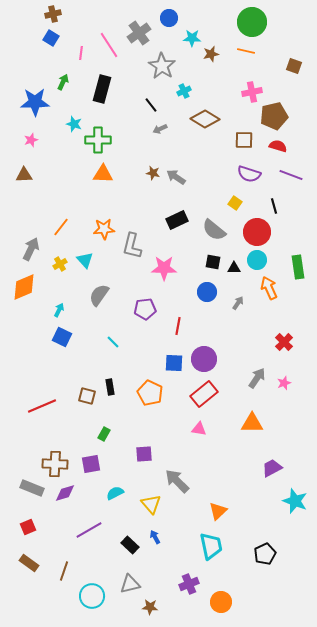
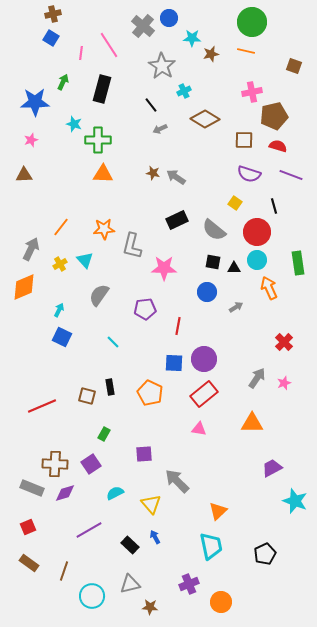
gray cross at (139, 33): moved 4 px right, 7 px up; rotated 15 degrees counterclockwise
green rectangle at (298, 267): moved 4 px up
gray arrow at (238, 303): moved 2 px left, 4 px down; rotated 24 degrees clockwise
purple square at (91, 464): rotated 24 degrees counterclockwise
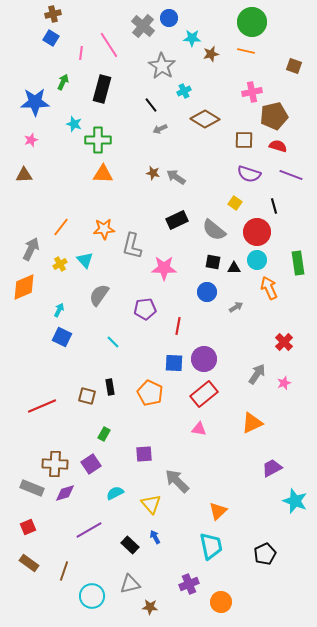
gray arrow at (257, 378): moved 4 px up
orange triangle at (252, 423): rotated 25 degrees counterclockwise
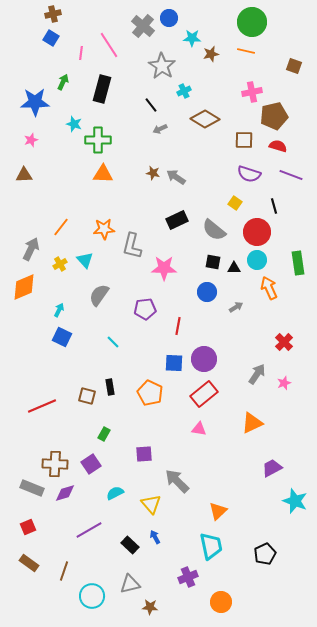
purple cross at (189, 584): moved 1 px left, 7 px up
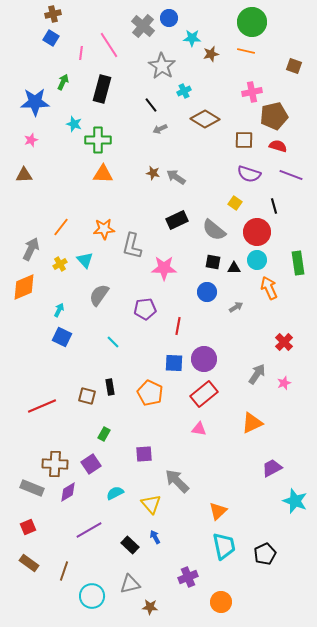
purple diamond at (65, 493): moved 3 px right, 1 px up; rotated 15 degrees counterclockwise
cyan trapezoid at (211, 546): moved 13 px right
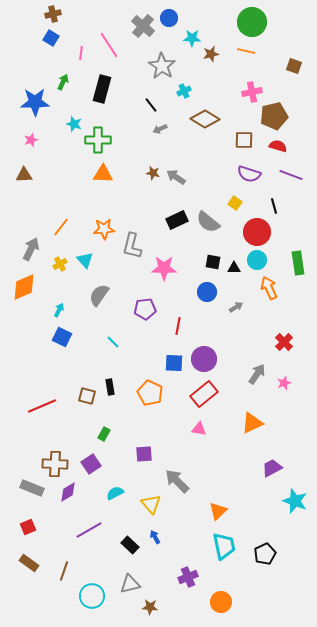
gray semicircle at (214, 230): moved 6 px left, 8 px up
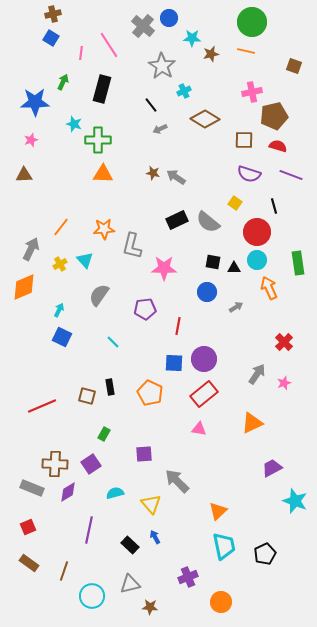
cyan semicircle at (115, 493): rotated 12 degrees clockwise
purple line at (89, 530): rotated 48 degrees counterclockwise
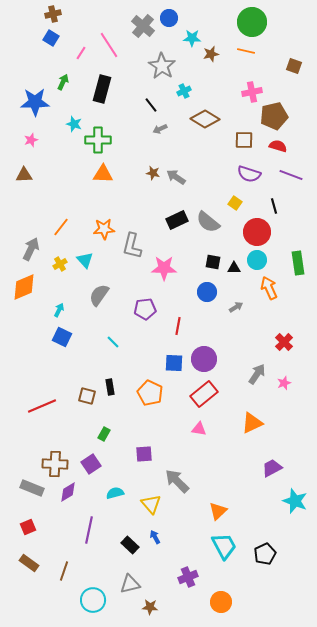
pink line at (81, 53): rotated 24 degrees clockwise
cyan trapezoid at (224, 546): rotated 16 degrees counterclockwise
cyan circle at (92, 596): moved 1 px right, 4 px down
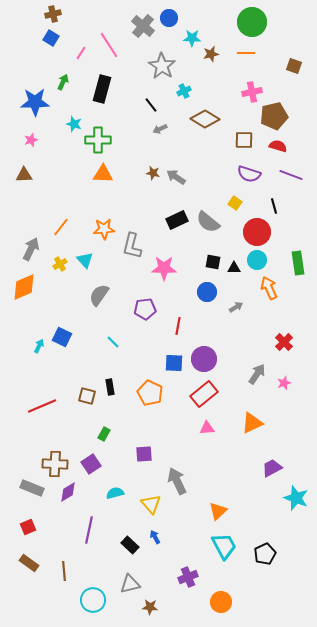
orange line at (246, 51): moved 2 px down; rotated 12 degrees counterclockwise
cyan arrow at (59, 310): moved 20 px left, 36 px down
pink triangle at (199, 429): moved 8 px right, 1 px up; rotated 14 degrees counterclockwise
gray arrow at (177, 481): rotated 20 degrees clockwise
cyan star at (295, 501): moved 1 px right, 3 px up
brown line at (64, 571): rotated 24 degrees counterclockwise
